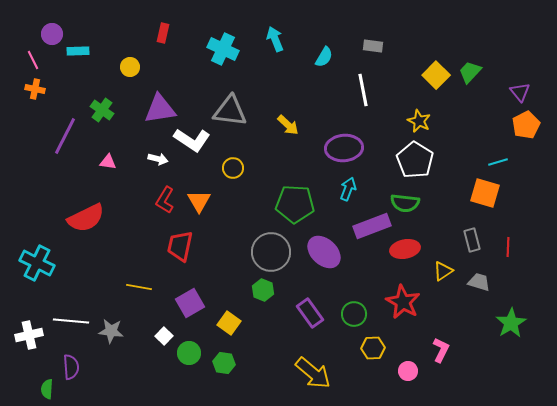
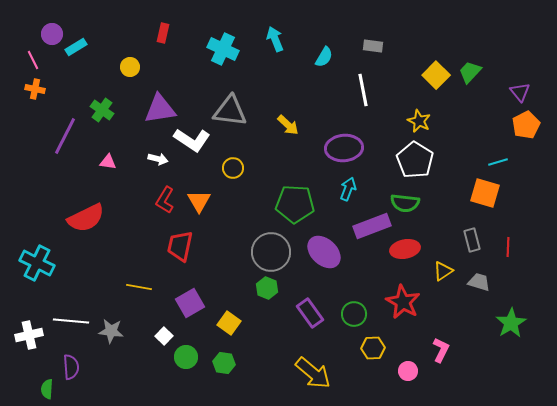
cyan rectangle at (78, 51): moved 2 px left, 4 px up; rotated 30 degrees counterclockwise
green hexagon at (263, 290): moved 4 px right, 2 px up
green circle at (189, 353): moved 3 px left, 4 px down
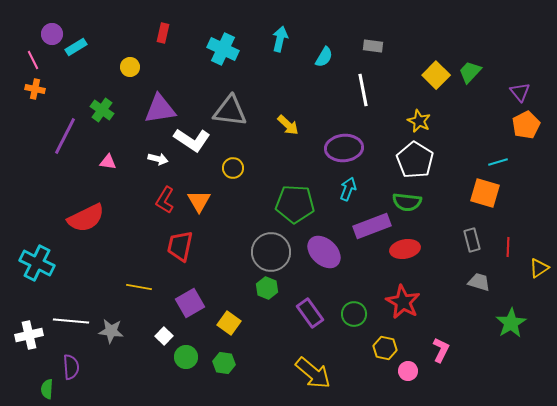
cyan arrow at (275, 39): moved 5 px right; rotated 35 degrees clockwise
green semicircle at (405, 203): moved 2 px right, 1 px up
yellow triangle at (443, 271): moved 96 px right, 3 px up
yellow hexagon at (373, 348): moved 12 px right; rotated 15 degrees clockwise
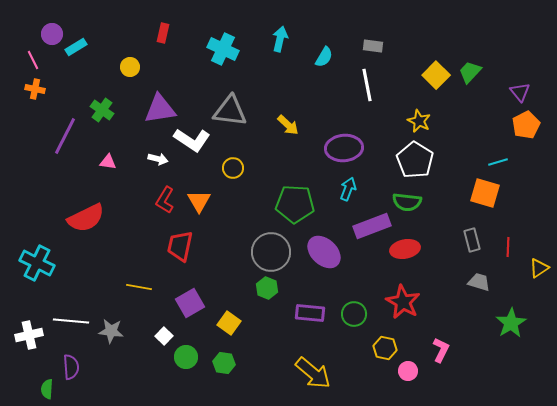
white line at (363, 90): moved 4 px right, 5 px up
purple rectangle at (310, 313): rotated 48 degrees counterclockwise
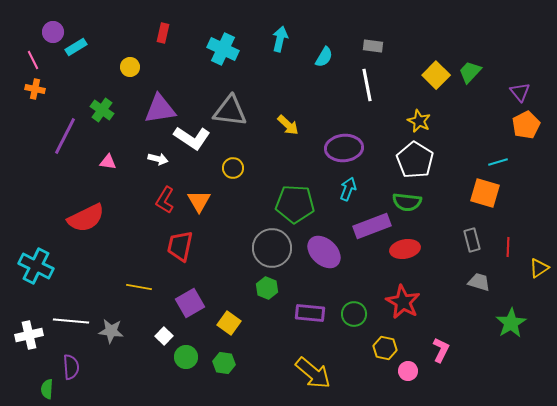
purple circle at (52, 34): moved 1 px right, 2 px up
white L-shape at (192, 140): moved 2 px up
gray circle at (271, 252): moved 1 px right, 4 px up
cyan cross at (37, 263): moved 1 px left, 3 px down
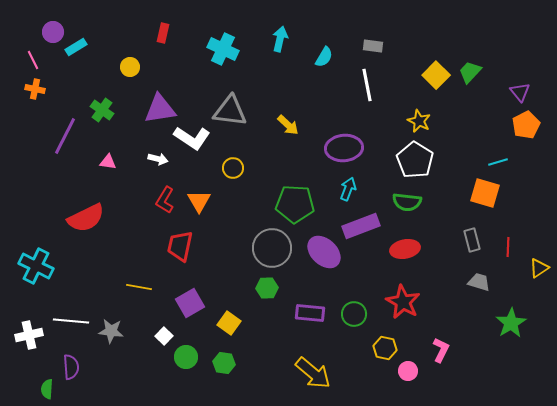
purple rectangle at (372, 226): moved 11 px left
green hexagon at (267, 288): rotated 25 degrees counterclockwise
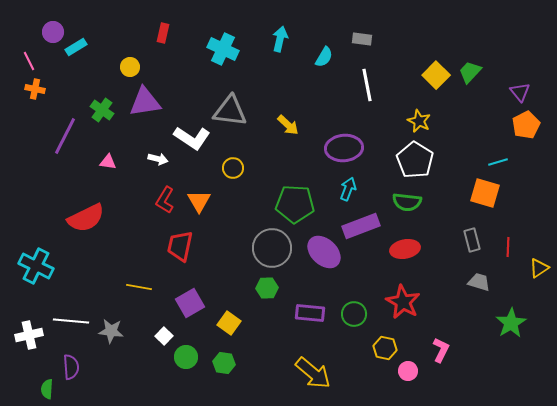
gray rectangle at (373, 46): moved 11 px left, 7 px up
pink line at (33, 60): moved 4 px left, 1 px down
purple triangle at (160, 109): moved 15 px left, 7 px up
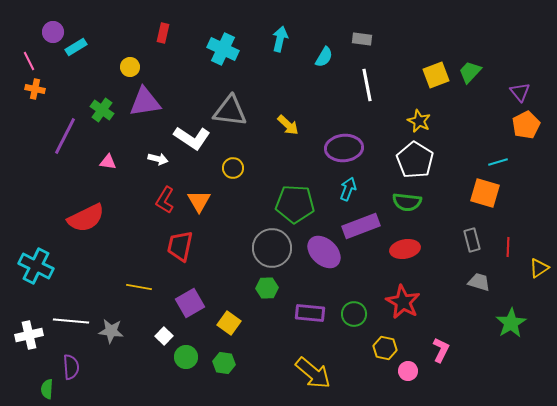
yellow square at (436, 75): rotated 24 degrees clockwise
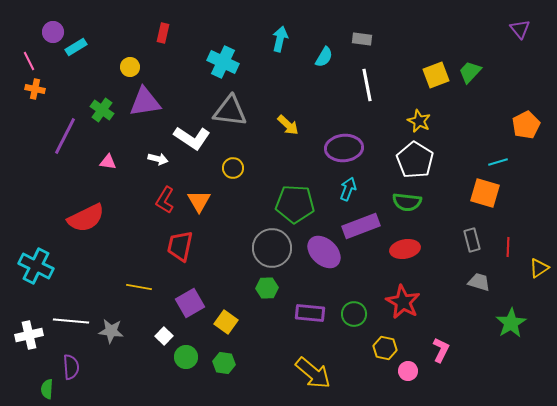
cyan cross at (223, 49): moved 13 px down
purple triangle at (520, 92): moved 63 px up
yellow square at (229, 323): moved 3 px left, 1 px up
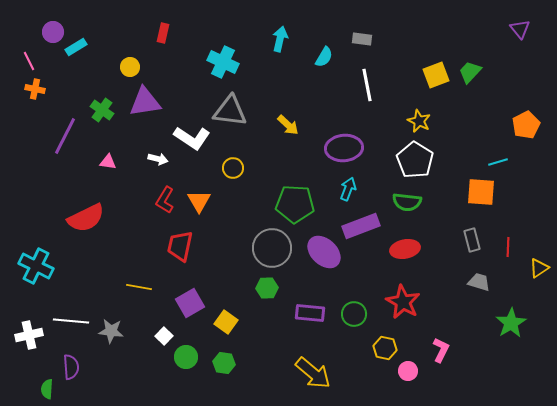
orange square at (485, 193): moved 4 px left, 1 px up; rotated 12 degrees counterclockwise
